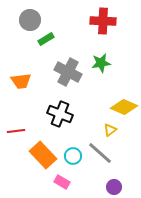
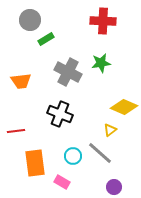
orange rectangle: moved 8 px left, 8 px down; rotated 36 degrees clockwise
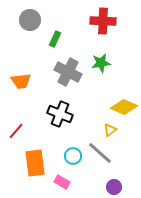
green rectangle: moved 9 px right; rotated 35 degrees counterclockwise
red line: rotated 42 degrees counterclockwise
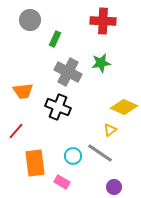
orange trapezoid: moved 2 px right, 10 px down
black cross: moved 2 px left, 7 px up
gray line: rotated 8 degrees counterclockwise
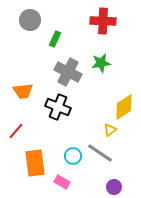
yellow diamond: rotated 56 degrees counterclockwise
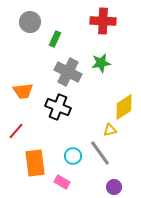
gray circle: moved 2 px down
yellow triangle: rotated 24 degrees clockwise
gray line: rotated 20 degrees clockwise
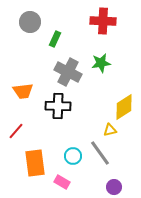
black cross: moved 1 px up; rotated 20 degrees counterclockwise
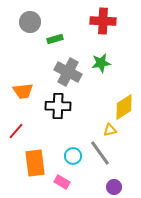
green rectangle: rotated 49 degrees clockwise
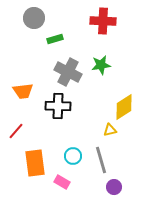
gray circle: moved 4 px right, 4 px up
green star: moved 2 px down
gray line: moved 1 px right, 7 px down; rotated 20 degrees clockwise
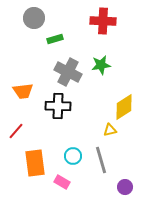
purple circle: moved 11 px right
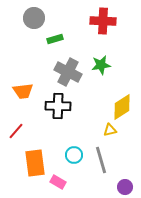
yellow diamond: moved 2 px left
cyan circle: moved 1 px right, 1 px up
pink rectangle: moved 4 px left
